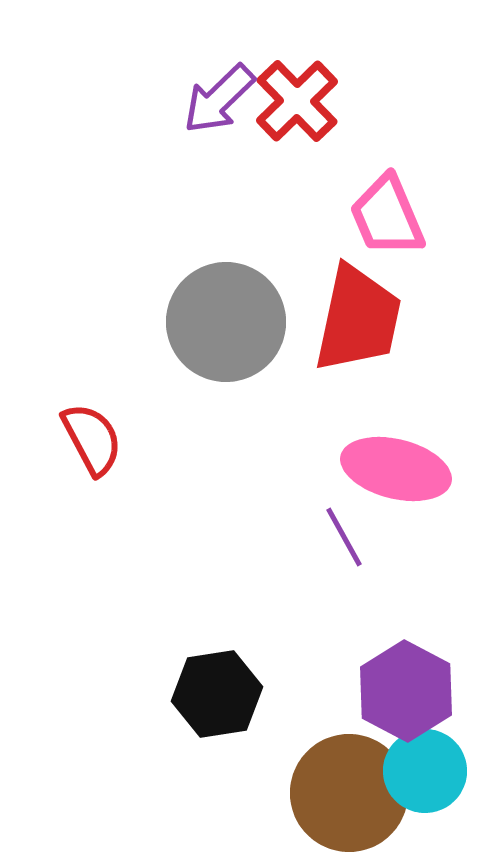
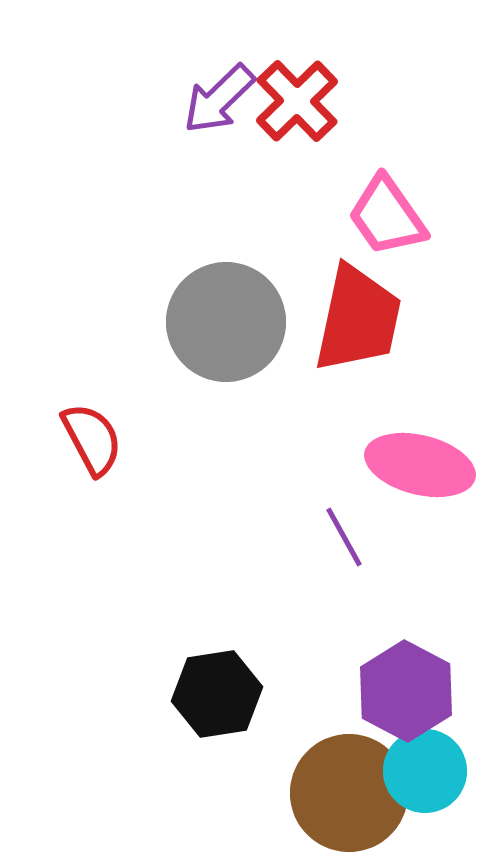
pink trapezoid: rotated 12 degrees counterclockwise
pink ellipse: moved 24 px right, 4 px up
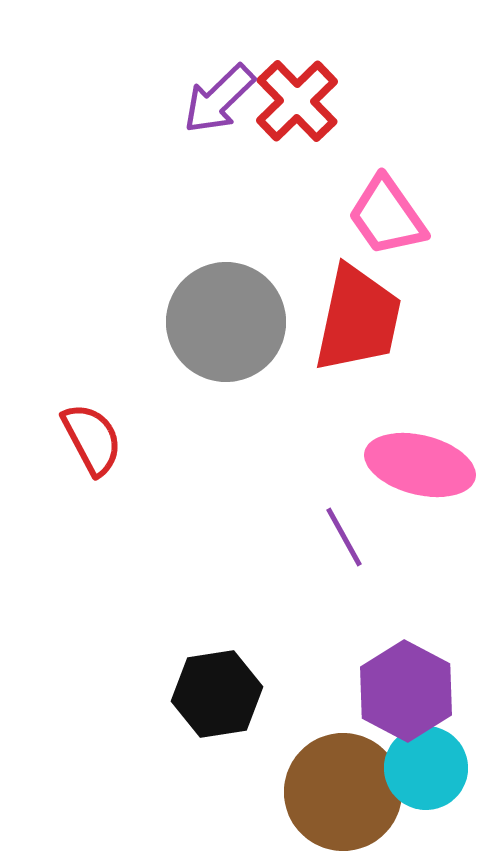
cyan circle: moved 1 px right, 3 px up
brown circle: moved 6 px left, 1 px up
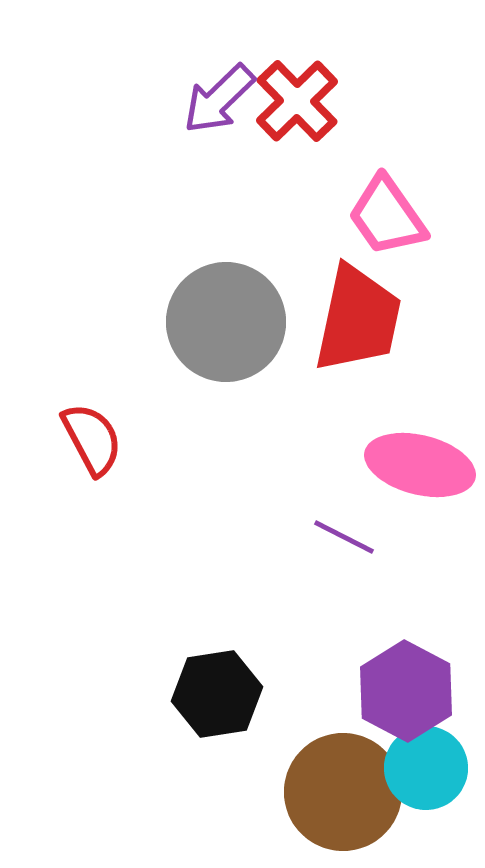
purple line: rotated 34 degrees counterclockwise
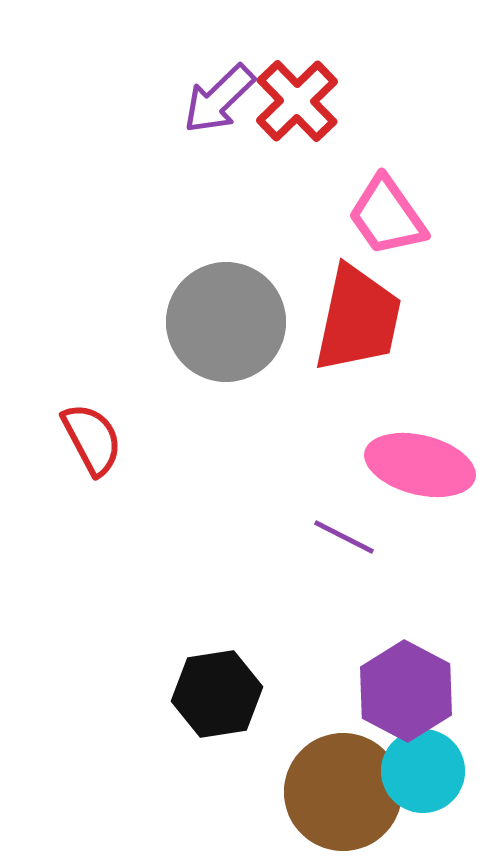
cyan circle: moved 3 px left, 3 px down
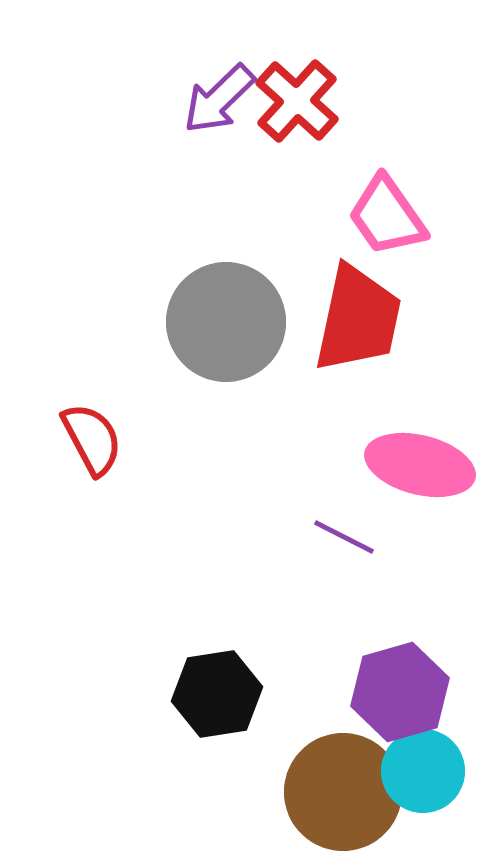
red cross: rotated 4 degrees counterclockwise
purple hexagon: moved 6 px left, 1 px down; rotated 16 degrees clockwise
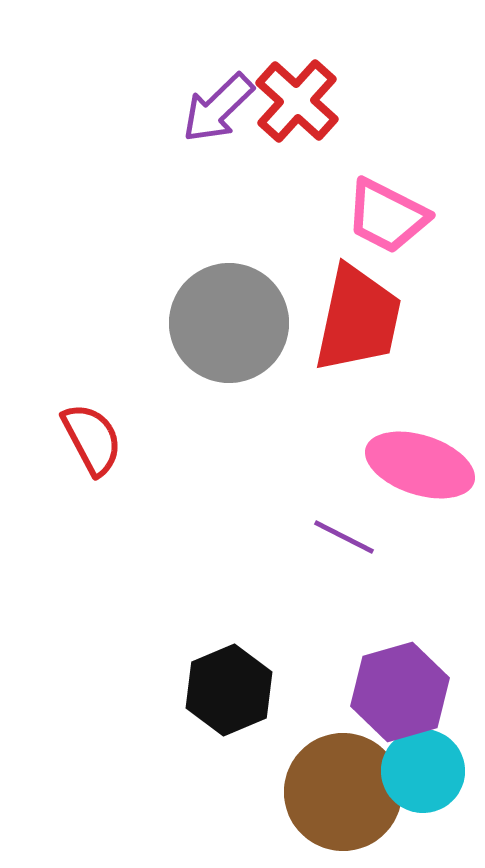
purple arrow: moved 1 px left, 9 px down
pink trapezoid: rotated 28 degrees counterclockwise
gray circle: moved 3 px right, 1 px down
pink ellipse: rotated 4 degrees clockwise
black hexagon: moved 12 px right, 4 px up; rotated 14 degrees counterclockwise
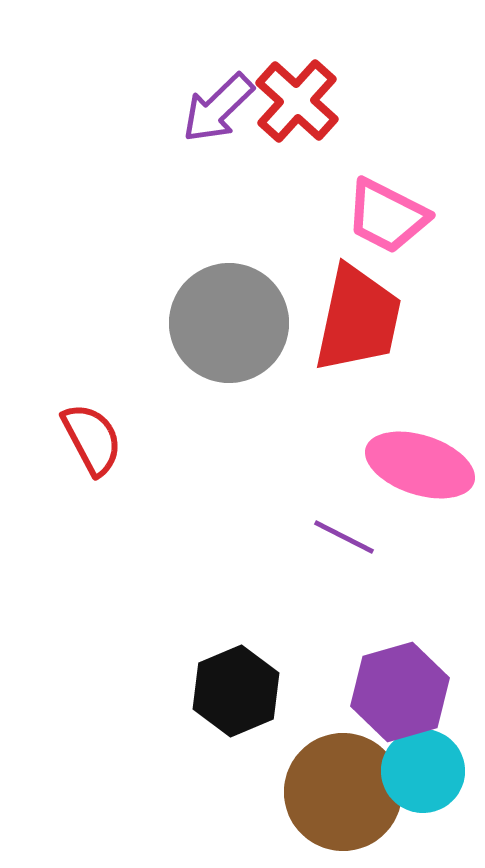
black hexagon: moved 7 px right, 1 px down
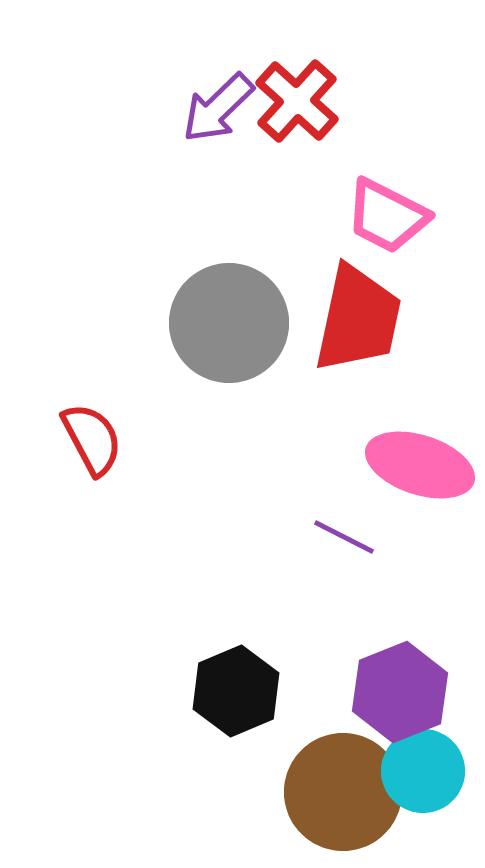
purple hexagon: rotated 6 degrees counterclockwise
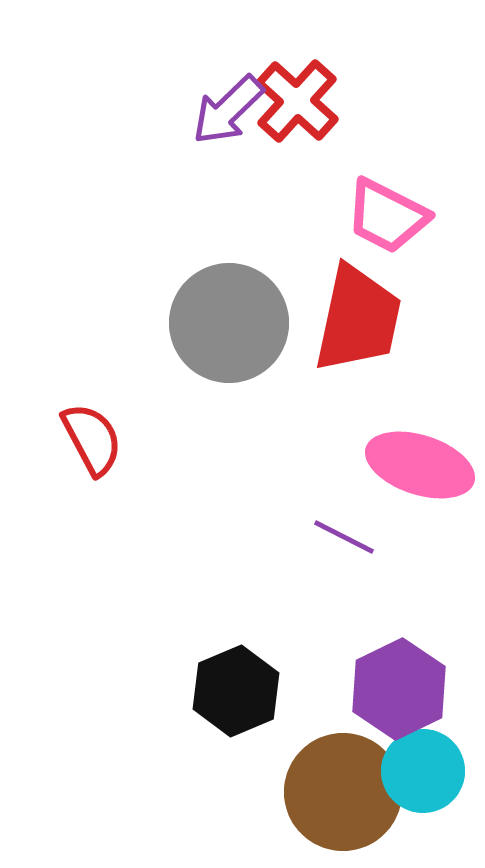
purple arrow: moved 10 px right, 2 px down
purple hexagon: moved 1 px left, 3 px up; rotated 4 degrees counterclockwise
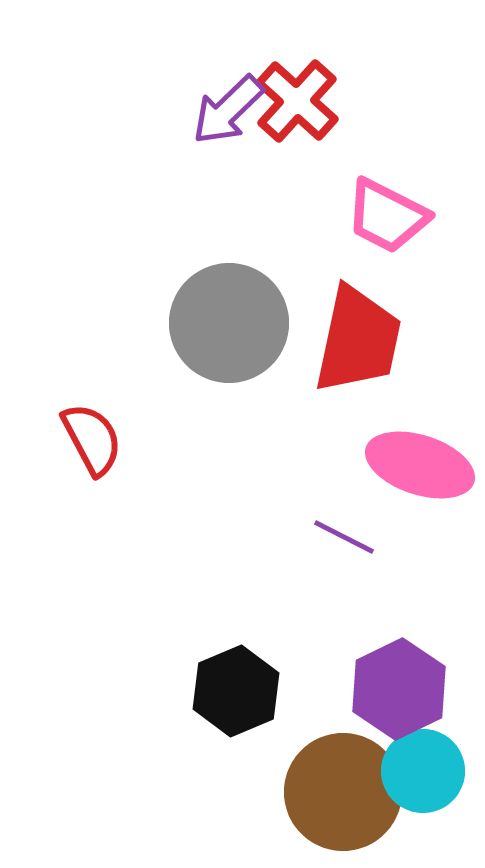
red trapezoid: moved 21 px down
